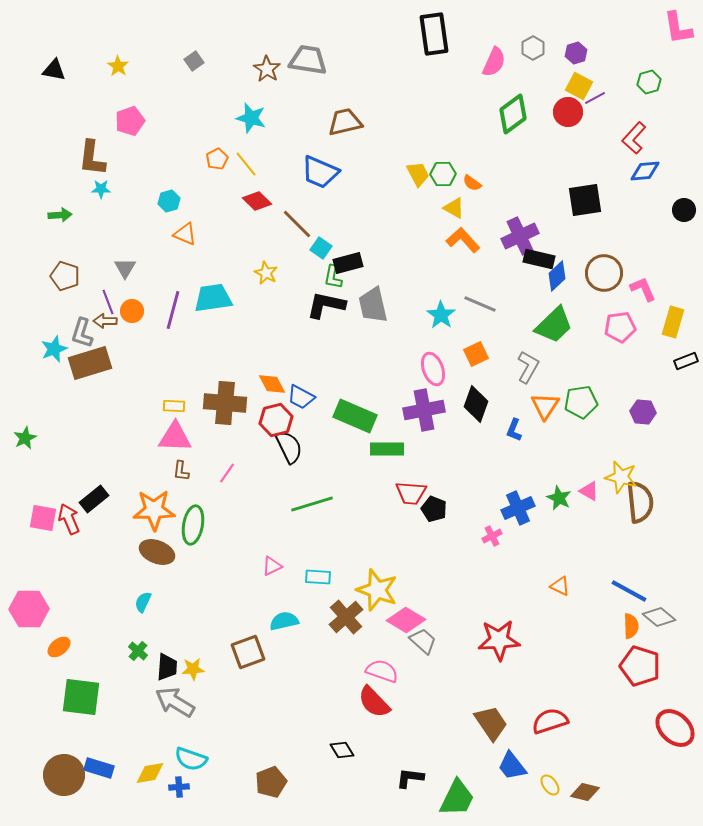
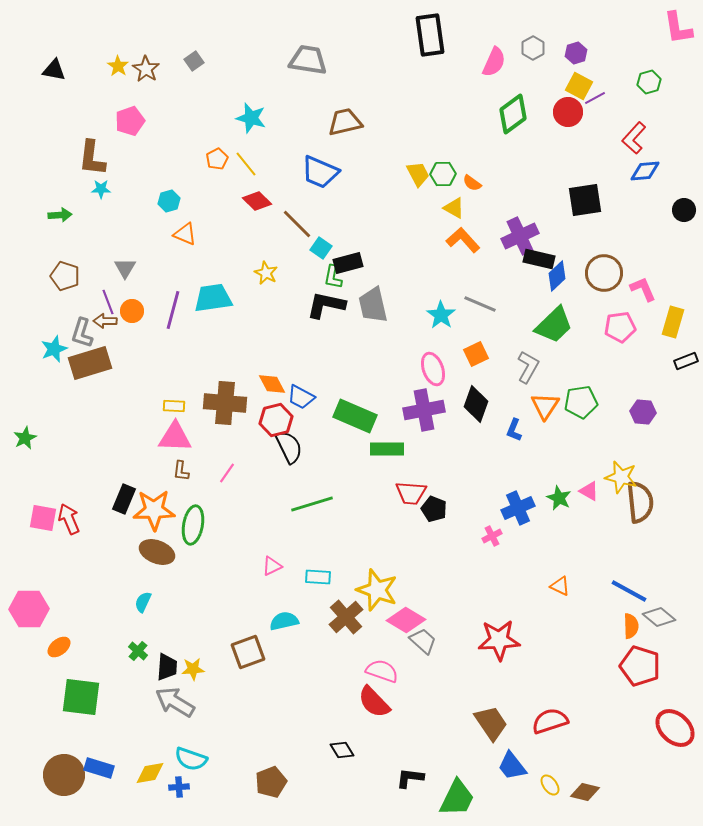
black rectangle at (434, 34): moved 4 px left, 1 px down
brown star at (267, 69): moved 121 px left
black rectangle at (94, 499): moved 30 px right; rotated 28 degrees counterclockwise
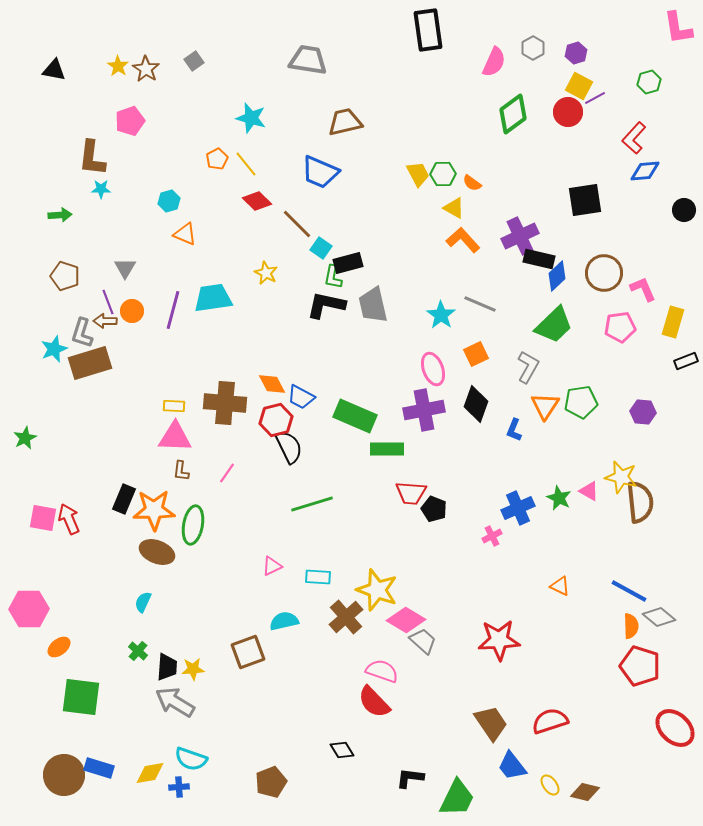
black rectangle at (430, 35): moved 2 px left, 5 px up
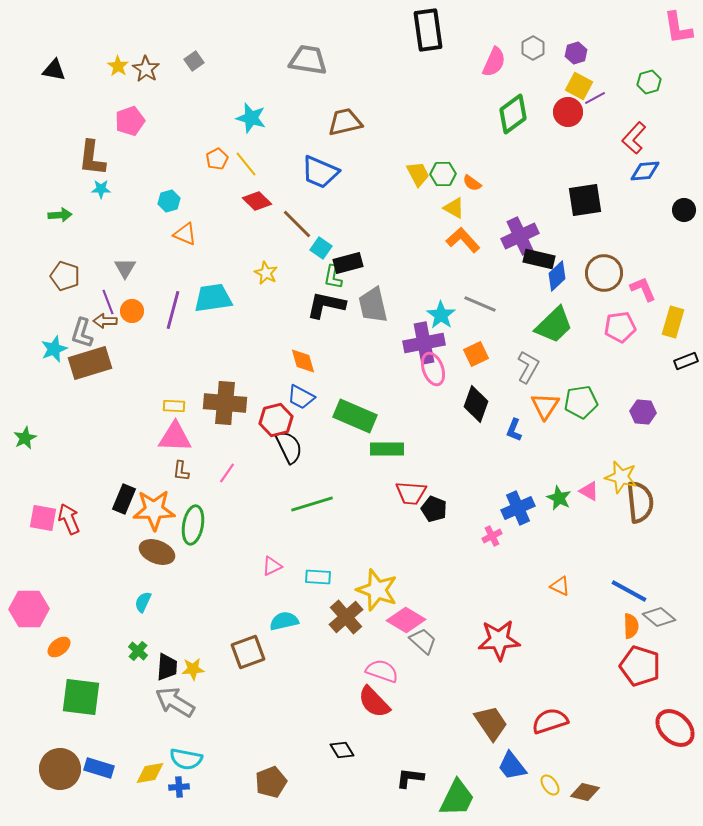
orange diamond at (272, 384): moved 31 px right, 23 px up; rotated 12 degrees clockwise
purple cross at (424, 410): moved 67 px up
cyan semicircle at (191, 759): moved 5 px left; rotated 8 degrees counterclockwise
brown circle at (64, 775): moved 4 px left, 6 px up
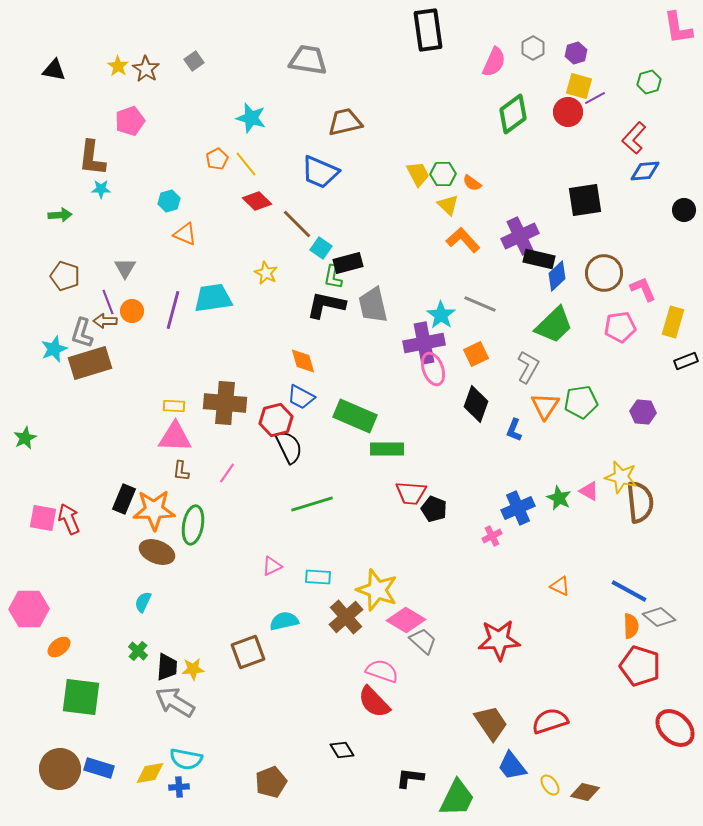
yellow square at (579, 86): rotated 12 degrees counterclockwise
yellow triangle at (454, 208): moved 6 px left, 3 px up; rotated 15 degrees clockwise
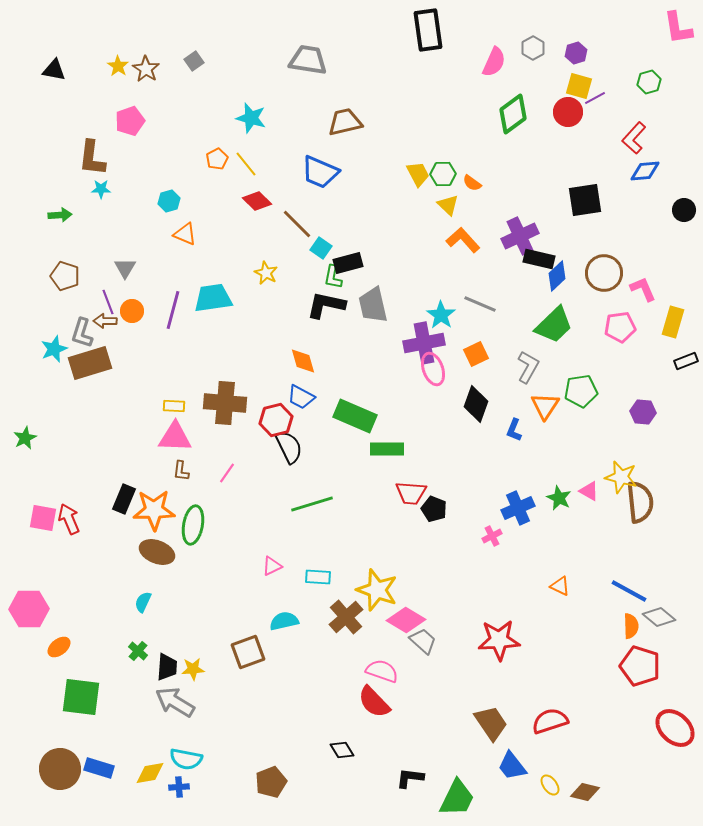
green pentagon at (581, 402): moved 11 px up
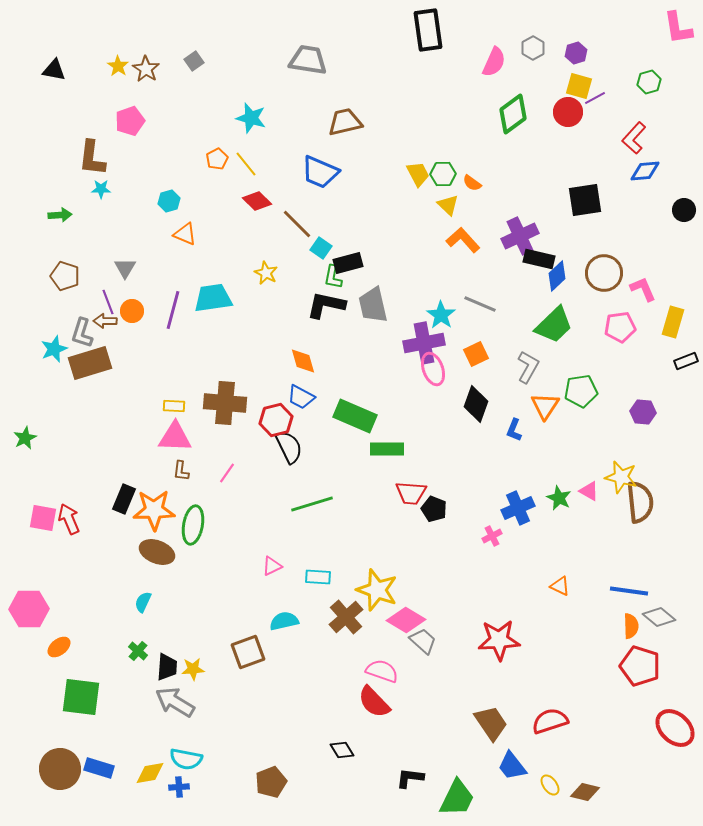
blue line at (629, 591): rotated 21 degrees counterclockwise
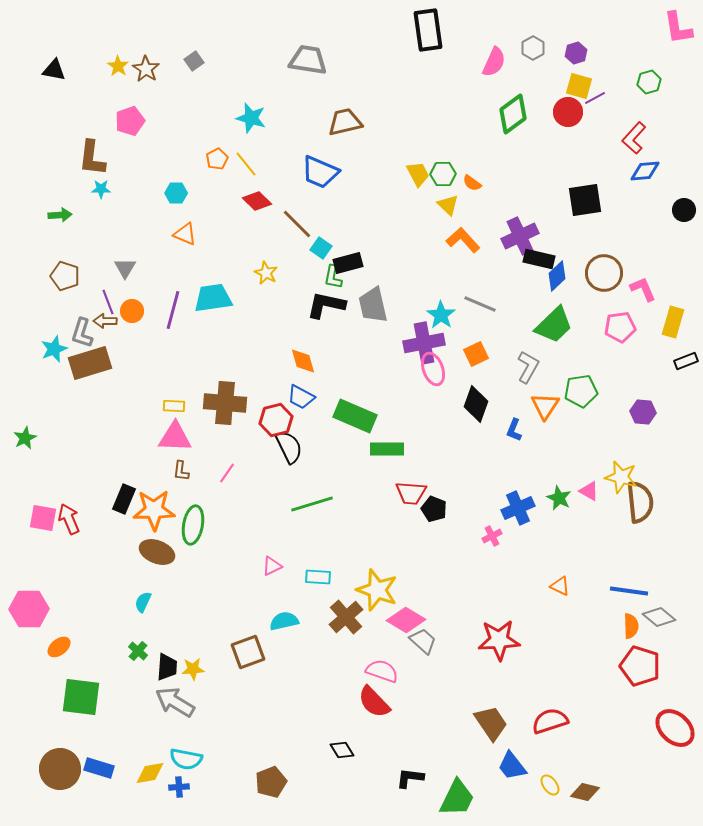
cyan hexagon at (169, 201): moved 7 px right, 8 px up; rotated 15 degrees clockwise
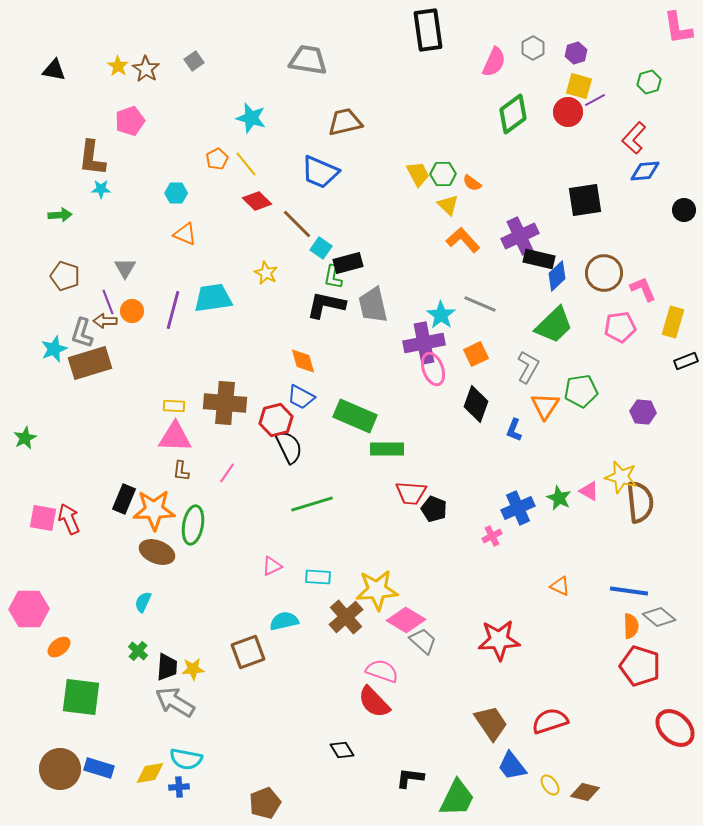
purple line at (595, 98): moved 2 px down
yellow star at (377, 590): rotated 24 degrees counterclockwise
brown pentagon at (271, 782): moved 6 px left, 21 px down
